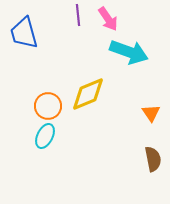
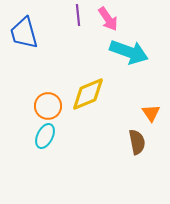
brown semicircle: moved 16 px left, 17 px up
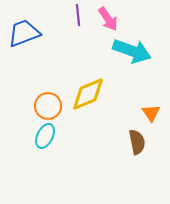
blue trapezoid: rotated 84 degrees clockwise
cyan arrow: moved 3 px right, 1 px up
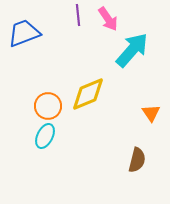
cyan arrow: moved 1 px up; rotated 69 degrees counterclockwise
brown semicircle: moved 18 px down; rotated 25 degrees clockwise
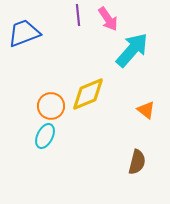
orange circle: moved 3 px right
orange triangle: moved 5 px left, 3 px up; rotated 18 degrees counterclockwise
brown semicircle: moved 2 px down
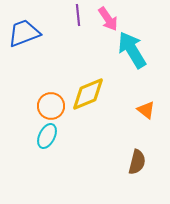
cyan arrow: rotated 72 degrees counterclockwise
cyan ellipse: moved 2 px right
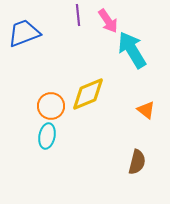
pink arrow: moved 2 px down
cyan ellipse: rotated 15 degrees counterclockwise
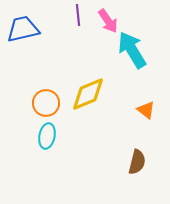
blue trapezoid: moved 1 px left, 4 px up; rotated 8 degrees clockwise
orange circle: moved 5 px left, 3 px up
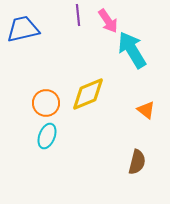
cyan ellipse: rotated 10 degrees clockwise
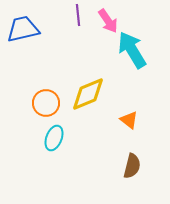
orange triangle: moved 17 px left, 10 px down
cyan ellipse: moved 7 px right, 2 px down
brown semicircle: moved 5 px left, 4 px down
